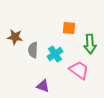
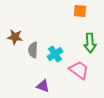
orange square: moved 11 px right, 17 px up
green arrow: moved 1 px up
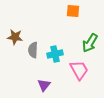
orange square: moved 7 px left
green arrow: rotated 36 degrees clockwise
cyan cross: rotated 21 degrees clockwise
pink trapezoid: rotated 25 degrees clockwise
purple triangle: moved 1 px right, 1 px up; rotated 48 degrees clockwise
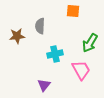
brown star: moved 2 px right, 1 px up; rotated 14 degrees counterclockwise
gray semicircle: moved 7 px right, 24 px up
pink trapezoid: moved 2 px right
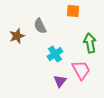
gray semicircle: rotated 28 degrees counterclockwise
brown star: rotated 14 degrees counterclockwise
green arrow: rotated 138 degrees clockwise
cyan cross: rotated 21 degrees counterclockwise
purple triangle: moved 16 px right, 4 px up
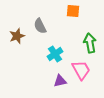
purple triangle: rotated 40 degrees clockwise
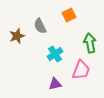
orange square: moved 4 px left, 4 px down; rotated 32 degrees counterclockwise
pink trapezoid: rotated 50 degrees clockwise
purple triangle: moved 5 px left, 3 px down
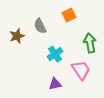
pink trapezoid: rotated 55 degrees counterclockwise
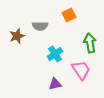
gray semicircle: rotated 63 degrees counterclockwise
